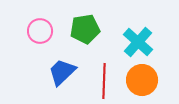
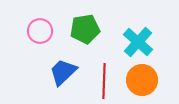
blue trapezoid: moved 1 px right
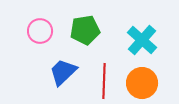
green pentagon: moved 1 px down
cyan cross: moved 4 px right, 2 px up
orange circle: moved 3 px down
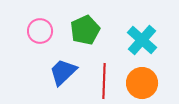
green pentagon: rotated 16 degrees counterclockwise
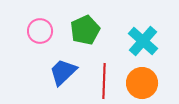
cyan cross: moved 1 px right, 1 px down
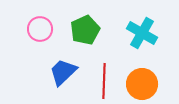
pink circle: moved 2 px up
cyan cross: moved 1 px left, 8 px up; rotated 12 degrees counterclockwise
orange circle: moved 1 px down
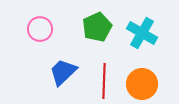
green pentagon: moved 12 px right, 3 px up
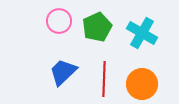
pink circle: moved 19 px right, 8 px up
red line: moved 2 px up
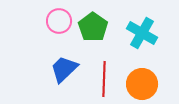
green pentagon: moved 4 px left; rotated 12 degrees counterclockwise
blue trapezoid: moved 1 px right, 3 px up
